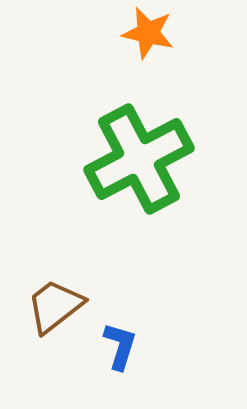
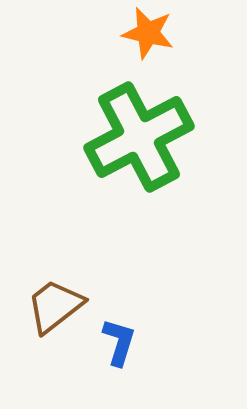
green cross: moved 22 px up
blue L-shape: moved 1 px left, 4 px up
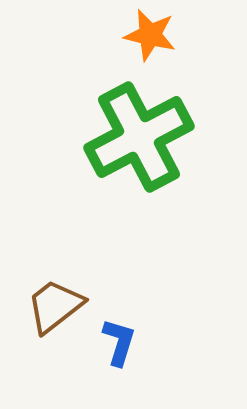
orange star: moved 2 px right, 2 px down
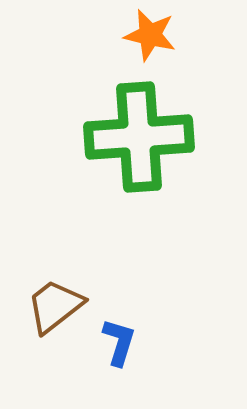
green cross: rotated 24 degrees clockwise
